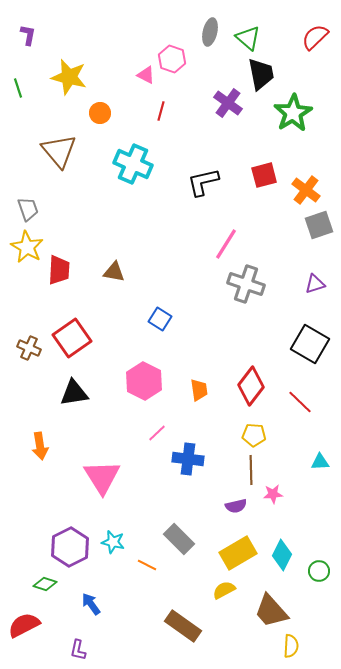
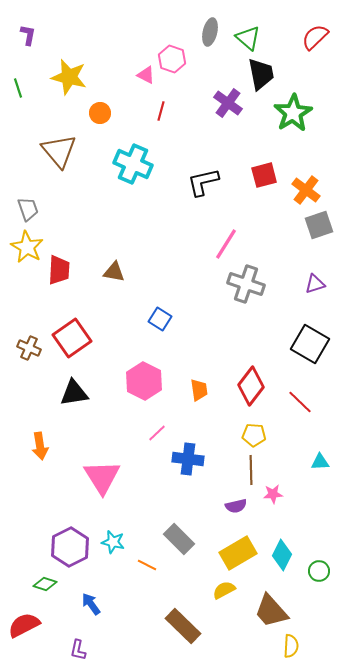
brown rectangle at (183, 626): rotated 9 degrees clockwise
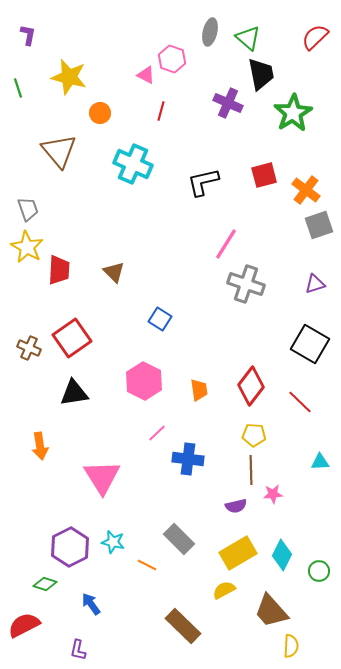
purple cross at (228, 103): rotated 12 degrees counterclockwise
brown triangle at (114, 272): rotated 35 degrees clockwise
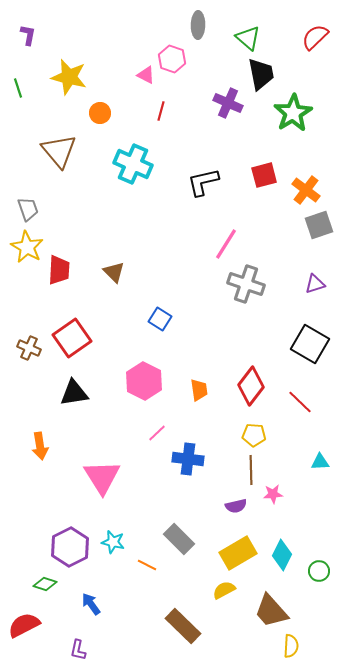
gray ellipse at (210, 32): moved 12 px left, 7 px up; rotated 12 degrees counterclockwise
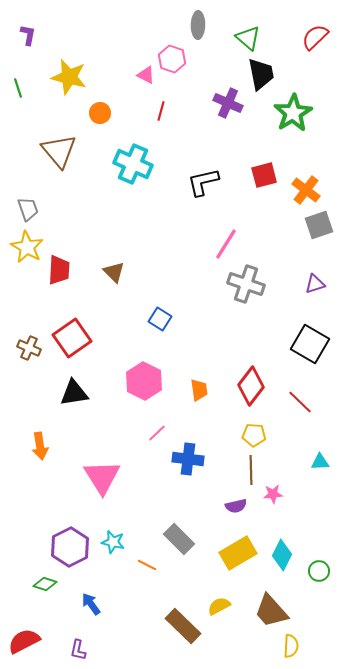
yellow semicircle at (224, 590): moved 5 px left, 16 px down
red semicircle at (24, 625): moved 16 px down
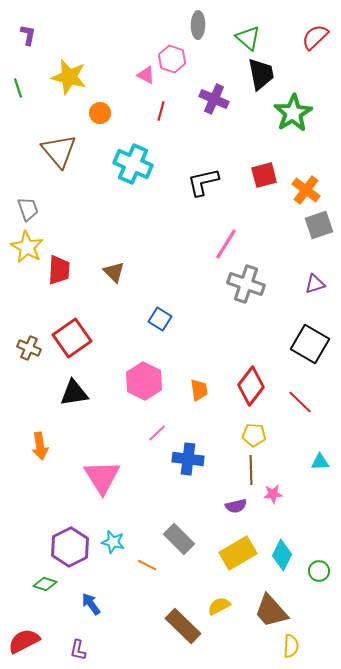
purple cross at (228, 103): moved 14 px left, 4 px up
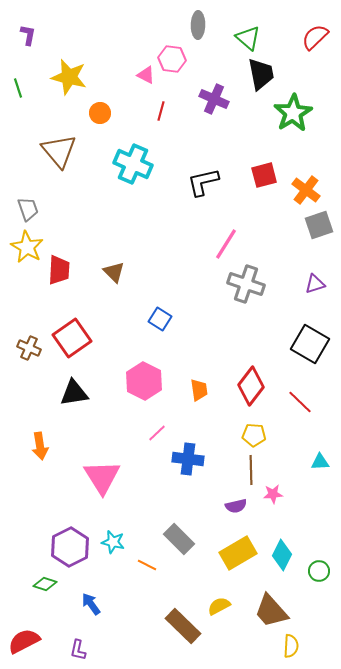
pink hexagon at (172, 59): rotated 12 degrees counterclockwise
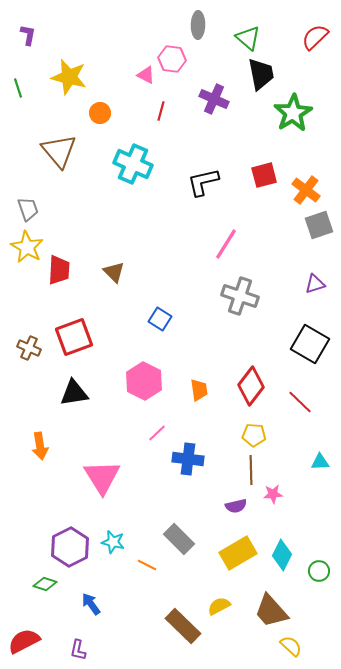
gray cross at (246, 284): moved 6 px left, 12 px down
red square at (72, 338): moved 2 px right, 1 px up; rotated 15 degrees clockwise
yellow semicircle at (291, 646): rotated 50 degrees counterclockwise
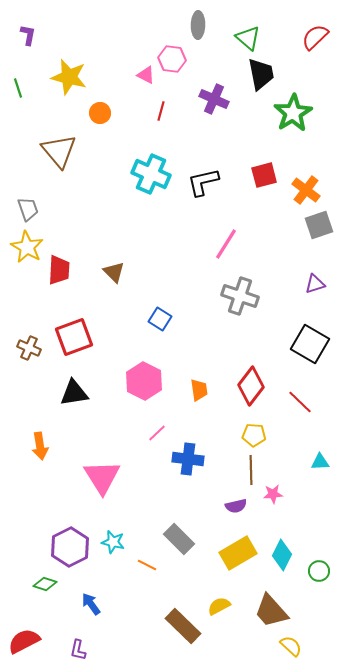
cyan cross at (133, 164): moved 18 px right, 10 px down
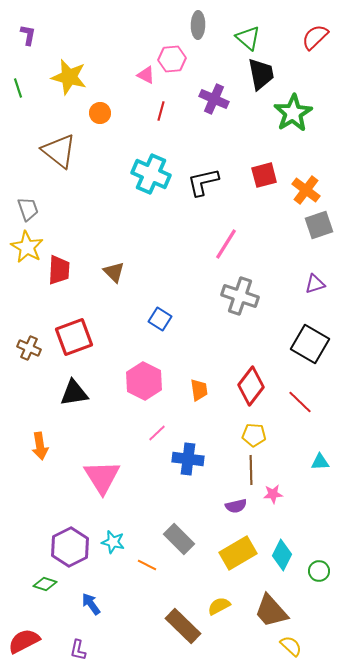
pink hexagon at (172, 59): rotated 12 degrees counterclockwise
brown triangle at (59, 151): rotated 12 degrees counterclockwise
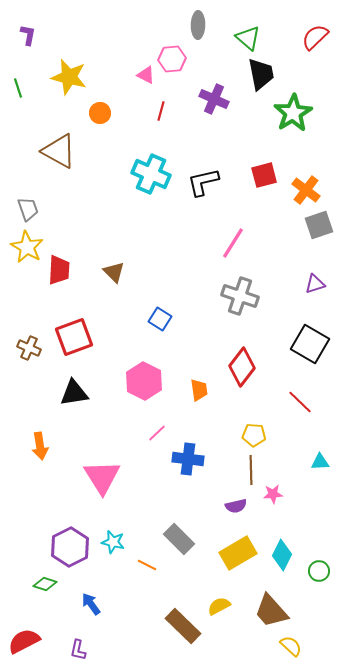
brown triangle at (59, 151): rotated 9 degrees counterclockwise
pink line at (226, 244): moved 7 px right, 1 px up
red diamond at (251, 386): moved 9 px left, 19 px up
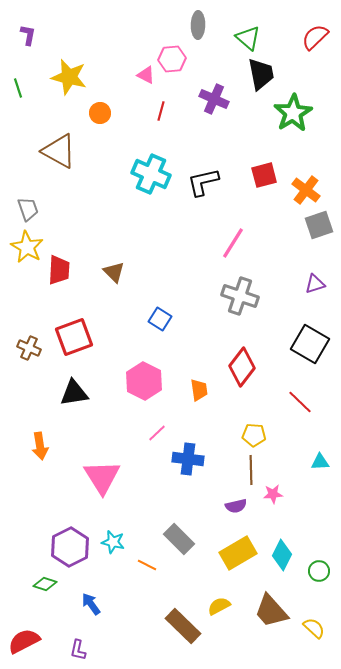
yellow semicircle at (291, 646): moved 23 px right, 18 px up
